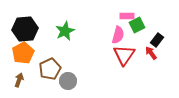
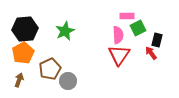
green square: moved 1 px right, 3 px down
pink semicircle: rotated 18 degrees counterclockwise
black rectangle: rotated 24 degrees counterclockwise
red triangle: moved 5 px left
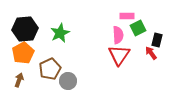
green star: moved 5 px left, 2 px down
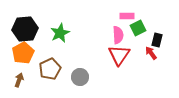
gray circle: moved 12 px right, 4 px up
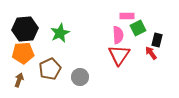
orange pentagon: rotated 25 degrees clockwise
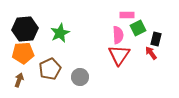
pink rectangle: moved 1 px up
black rectangle: moved 1 px left, 1 px up
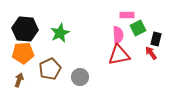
black hexagon: rotated 10 degrees clockwise
red triangle: rotated 45 degrees clockwise
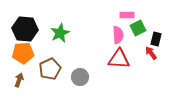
red triangle: moved 4 px down; rotated 15 degrees clockwise
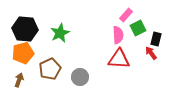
pink rectangle: moved 1 px left; rotated 48 degrees counterclockwise
orange pentagon: rotated 10 degrees counterclockwise
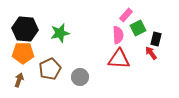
green star: rotated 12 degrees clockwise
orange pentagon: rotated 15 degrees clockwise
